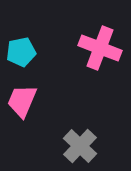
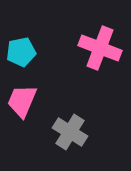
gray cross: moved 10 px left, 14 px up; rotated 12 degrees counterclockwise
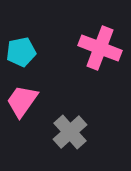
pink trapezoid: rotated 12 degrees clockwise
gray cross: rotated 16 degrees clockwise
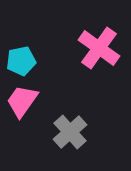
pink cross: moved 1 px left; rotated 15 degrees clockwise
cyan pentagon: moved 9 px down
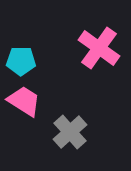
cyan pentagon: rotated 12 degrees clockwise
pink trapezoid: moved 2 px right; rotated 87 degrees clockwise
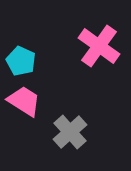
pink cross: moved 2 px up
cyan pentagon: rotated 24 degrees clockwise
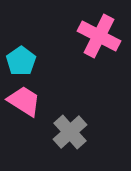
pink cross: moved 10 px up; rotated 9 degrees counterclockwise
cyan pentagon: rotated 12 degrees clockwise
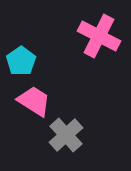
pink trapezoid: moved 10 px right
gray cross: moved 4 px left, 3 px down
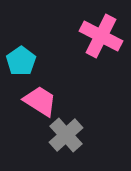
pink cross: moved 2 px right
pink trapezoid: moved 6 px right
